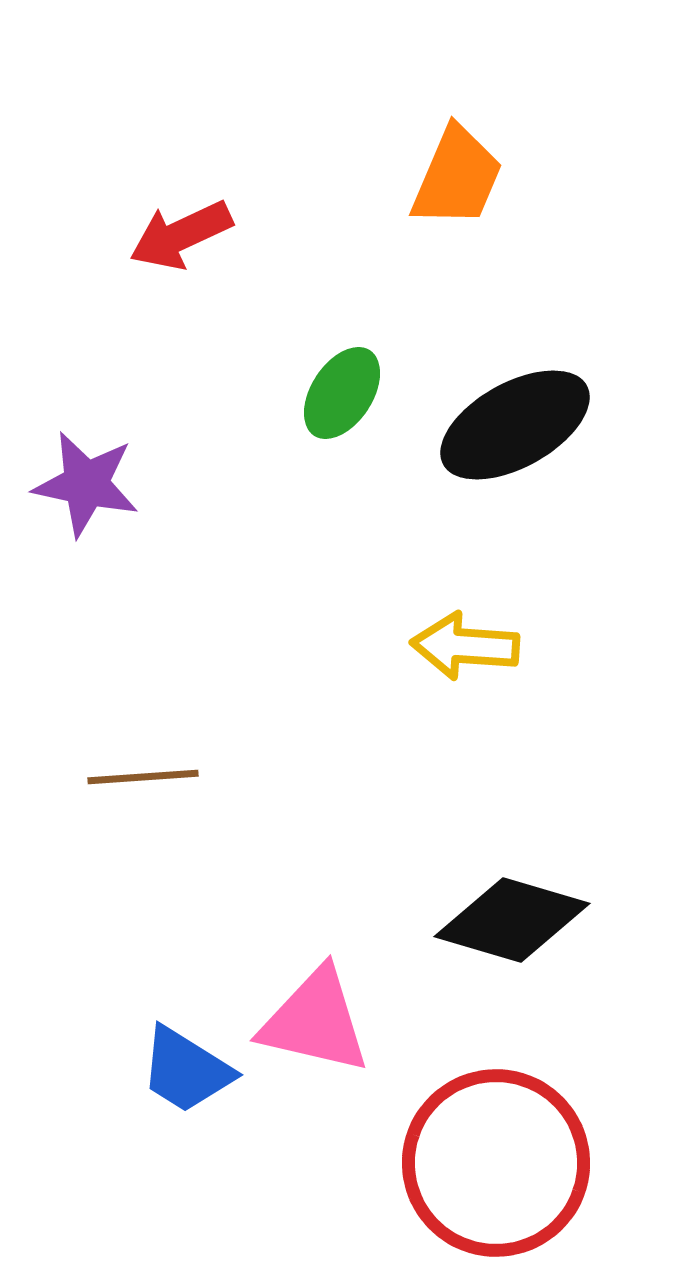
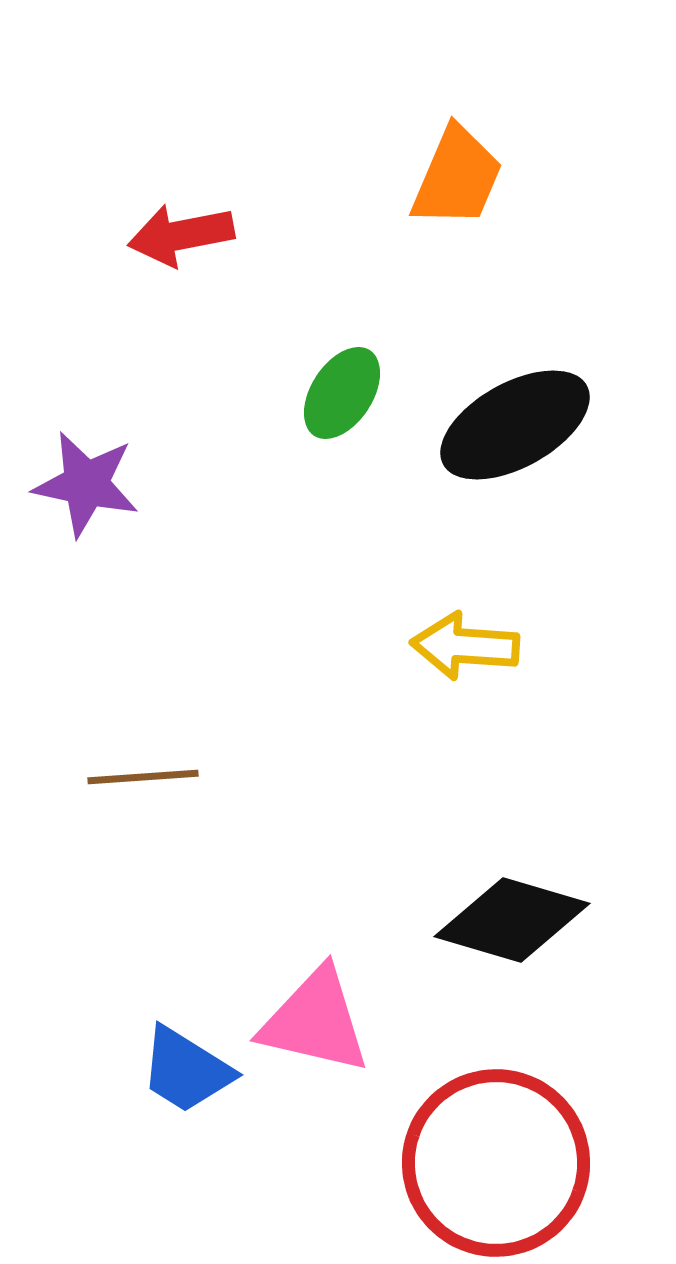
red arrow: rotated 14 degrees clockwise
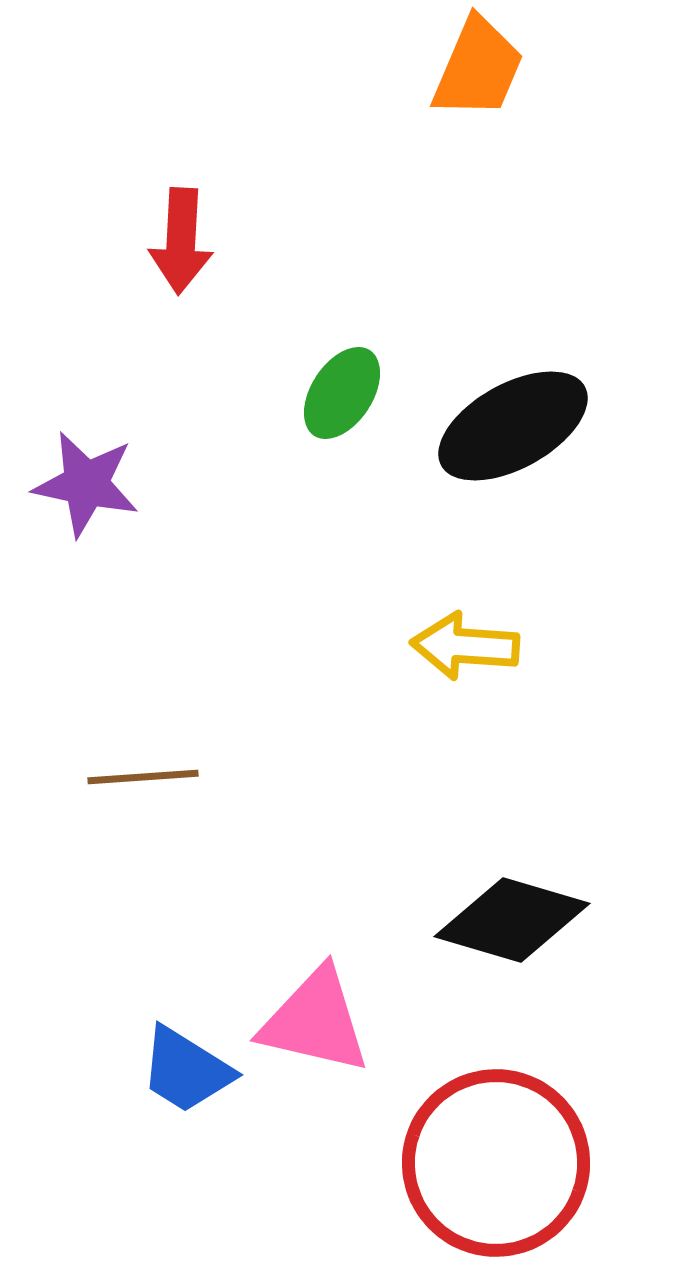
orange trapezoid: moved 21 px right, 109 px up
red arrow: moved 6 px down; rotated 76 degrees counterclockwise
black ellipse: moved 2 px left, 1 px down
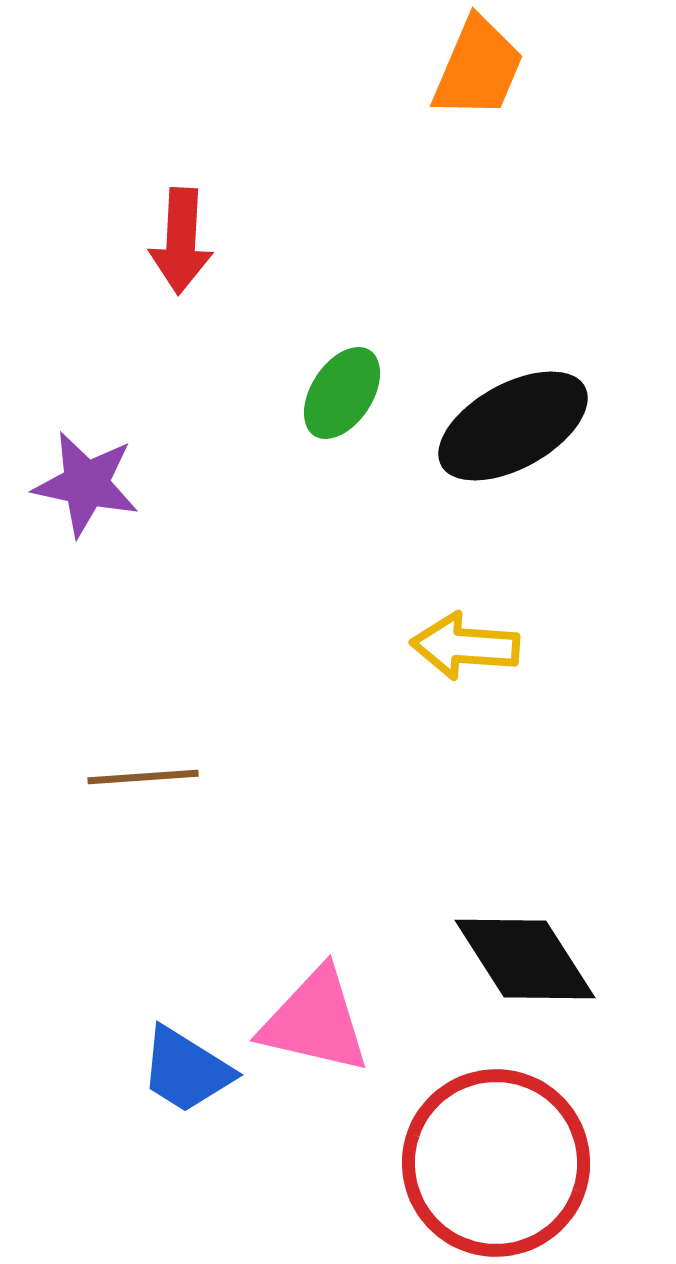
black diamond: moved 13 px right, 39 px down; rotated 41 degrees clockwise
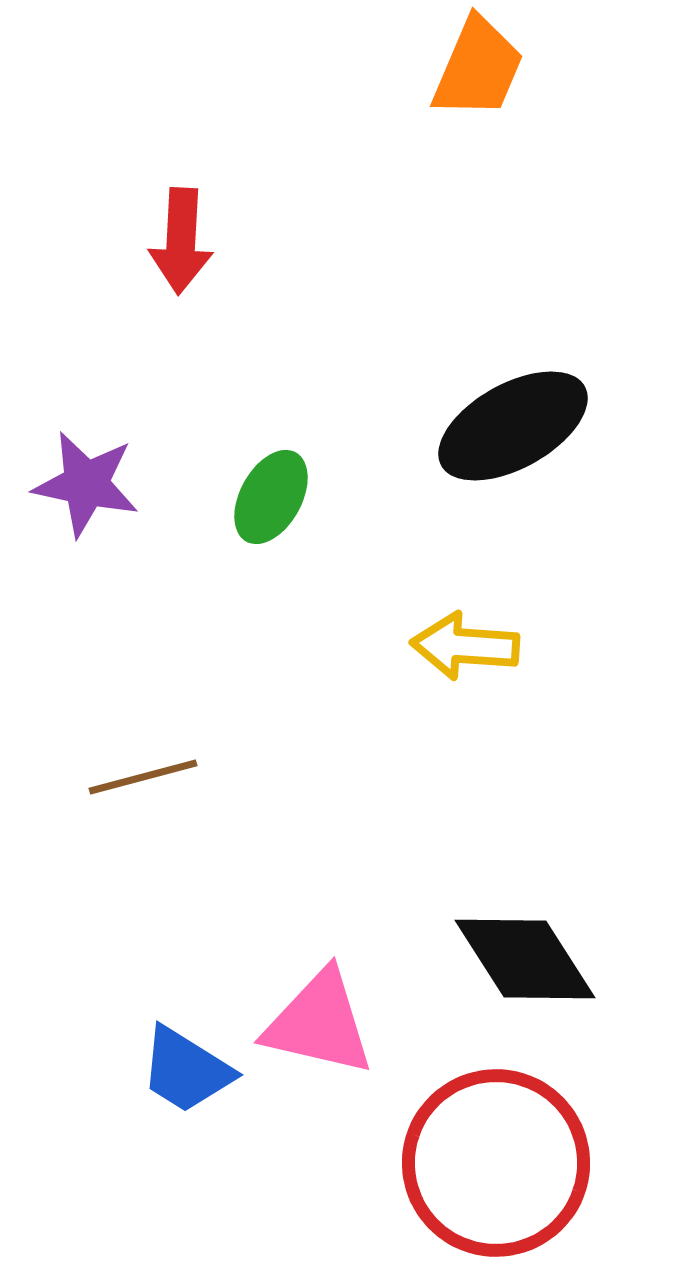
green ellipse: moved 71 px left, 104 px down; rotated 4 degrees counterclockwise
brown line: rotated 11 degrees counterclockwise
pink triangle: moved 4 px right, 2 px down
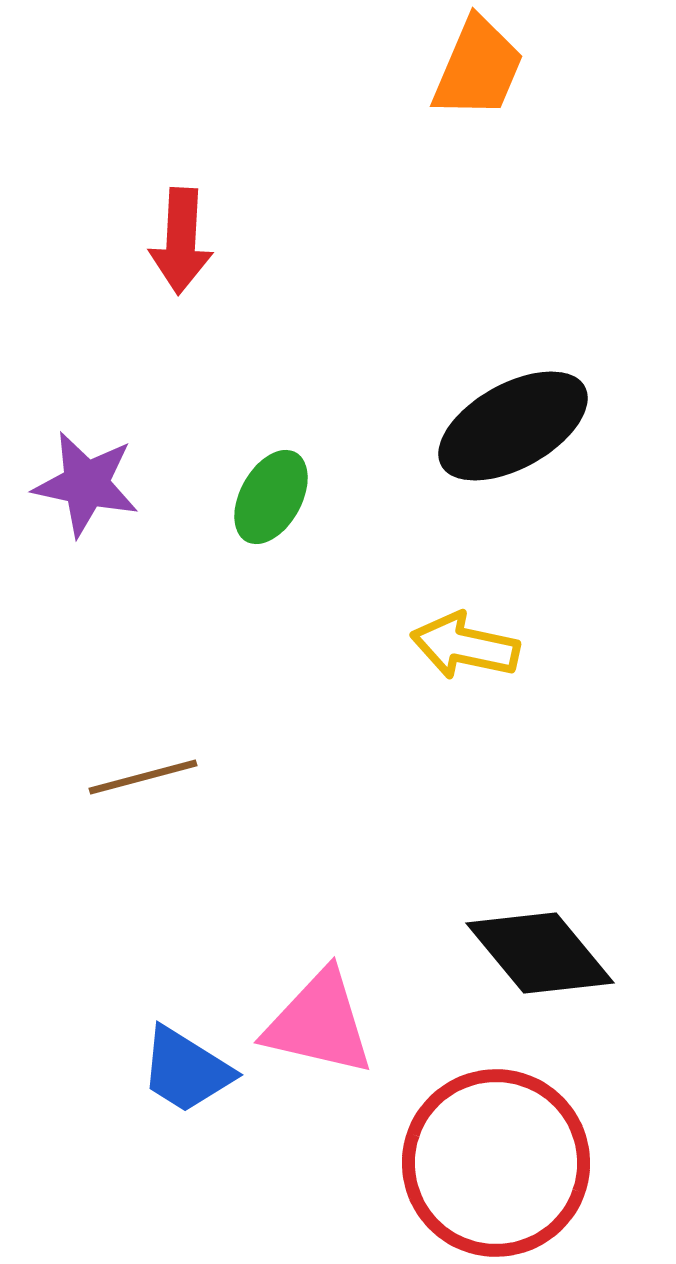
yellow arrow: rotated 8 degrees clockwise
black diamond: moved 15 px right, 6 px up; rotated 7 degrees counterclockwise
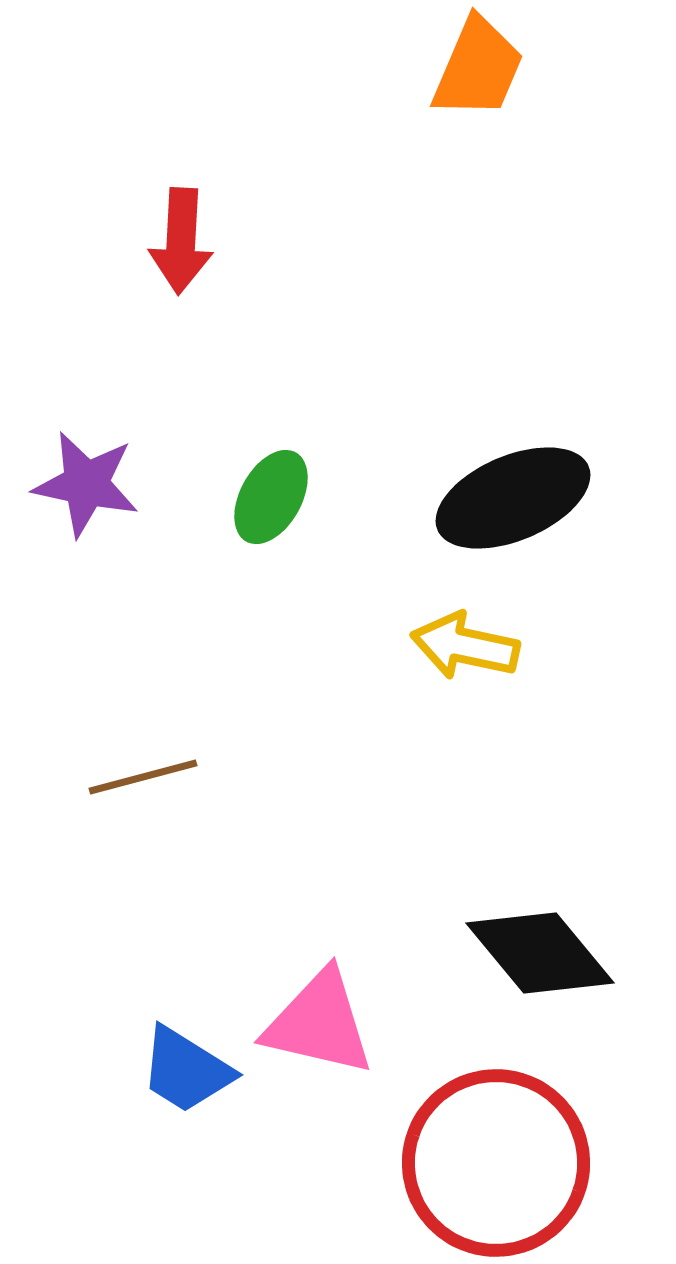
black ellipse: moved 72 px down; rotated 6 degrees clockwise
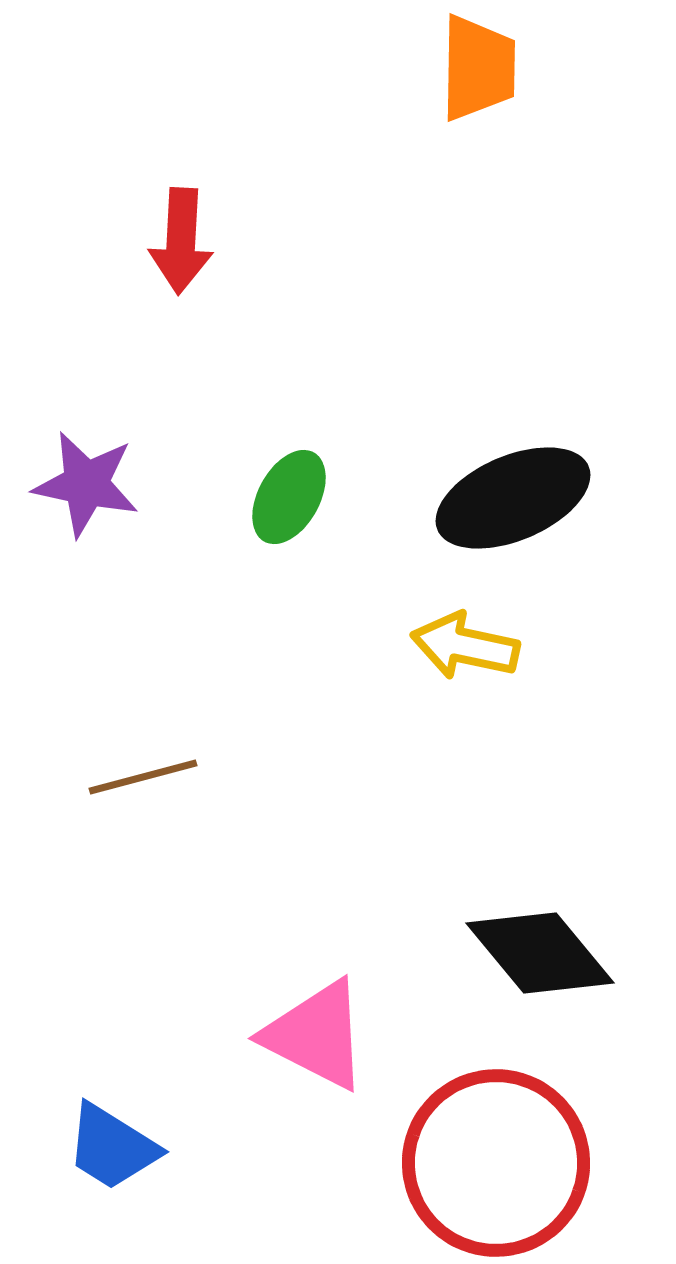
orange trapezoid: rotated 22 degrees counterclockwise
green ellipse: moved 18 px right
pink triangle: moved 3 px left, 12 px down; rotated 14 degrees clockwise
blue trapezoid: moved 74 px left, 77 px down
